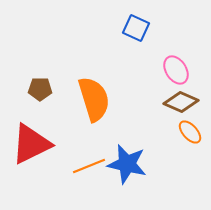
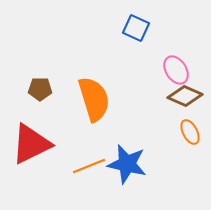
brown diamond: moved 4 px right, 6 px up
orange ellipse: rotated 15 degrees clockwise
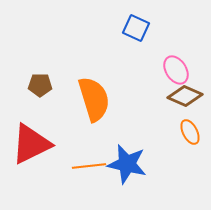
brown pentagon: moved 4 px up
orange line: rotated 16 degrees clockwise
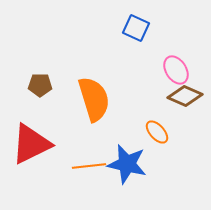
orange ellipse: moved 33 px left; rotated 15 degrees counterclockwise
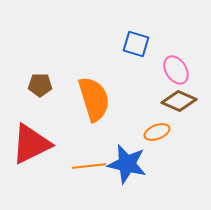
blue square: moved 16 px down; rotated 8 degrees counterclockwise
brown diamond: moved 6 px left, 5 px down
orange ellipse: rotated 70 degrees counterclockwise
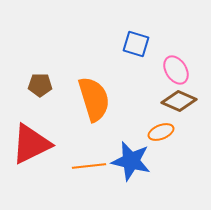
orange ellipse: moved 4 px right
blue star: moved 4 px right, 3 px up
